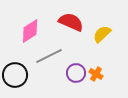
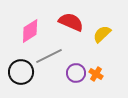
black circle: moved 6 px right, 3 px up
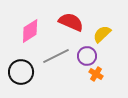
gray line: moved 7 px right
purple circle: moved 11 px right, 17 px up
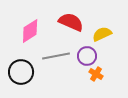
yellow semicircle: rotated 18 degrees clockwise
gray line: rotated 16 degrees clockwise
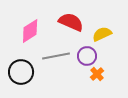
orange cross: moved 1 px right; rotated 16 degrees clockwise
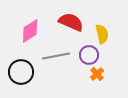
yellow semicircle: rotated 102 degrees clockwise
purple circle: moved 2 px right, 1 px up
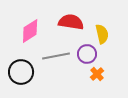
red semicircle: rotated 15 degrees counterclockwise
purple circle: moved 2 px left, 1 px up
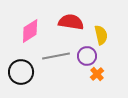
yellow semicircle: moved 1 px left, 1 px down
purple circle: moved 2 px down
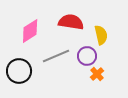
gray line: rotated 12 degrees counterclockwise
black circle: moved 2 px left, 1 px up
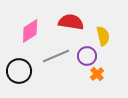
yellow semicircle: moved 2 px right, 1 px down
